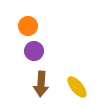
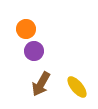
orange circle: moved 2 px left, 3 px down
brown arrow: rotated 25 degrees clockwise
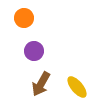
orange circle: moved 2 px left, 11 px up
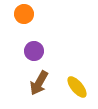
orange circle: moved 4 px up
brown arrow: moved 2 px left, 1 px up
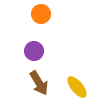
orange circle: moved 17 px right
brown arrow: rotated 60 degrees counterclockwise
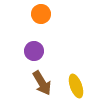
brown arrow: moved 3 px right
yellow ellipse: moved 1 px left, 1 px up; rotated 20 degrees clockwise
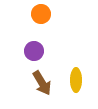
yellow ellipse: moved 6 px up; rotated 20 degrees clockwise
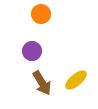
purple circle: moved 2 px left
yellow ellipse: rotated 50 degrees clockwise
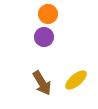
orange circle: moved 7 px right
purple circle: moved 12 px right, 14 px up
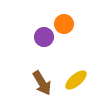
orange circle: moved 16 px right, 10 px down
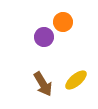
orange circle: moved 1 px left, 2 px up
brown arrow: moved 1 px right, 1 px down
